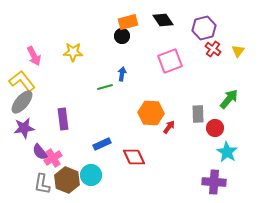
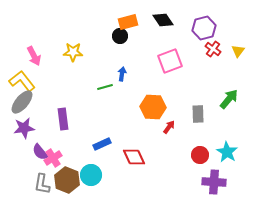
black circle: moved 2 px left
orange hexagon: moved 2 px right, 6 px up
red circle: moved 15 px left, 27 px down
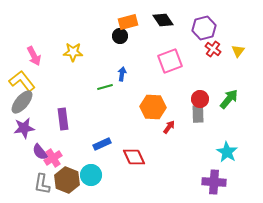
red circle: moved 56 px up
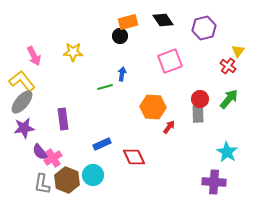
red cross: moved 15 px right, 17 px down
cyan circle: moved 2 px right
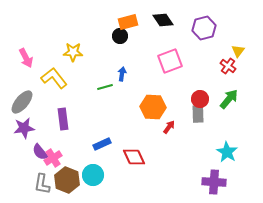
pink arrow: moved 8 px left, 2 px down
yellow L-shape: moved 32 px right, 3 px up
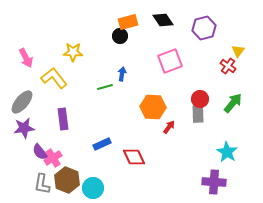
green arrow: moved 4 px right, 4 px down
cyan circle: moved 13 px down
